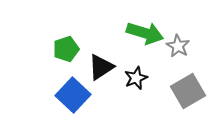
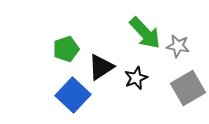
green arrow: rotated 30 degrees clockwise
gray star: rotated 20 degrees counterclockwise
gray square: moved 3 px up
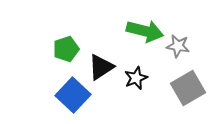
green arrow: moved 2 px up; rotated 33 degrees counterclockwise
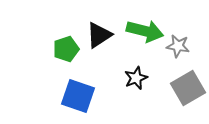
black triangle: moved 2 px left, 32 px up
blue square: moved 5 px right, 1 px down; rotated 24 degrees counterclockwise
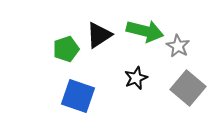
gray star: rotated 20 degrees clockwise
gray square: rotated 20 degrees counterclockwise
